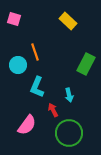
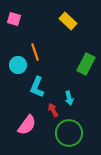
cyan arrow: moved 3 px down
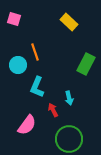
yellow rectangle: moved 1 px right, 1 px down
green circle: moved 6 px down
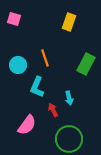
yellow rectangle: rotated 66 degrees clockwise
orange line: moved 10 px right, 6 px down
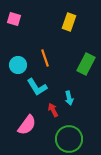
cyan L-shape: rotated 55 degrees counterclockwise
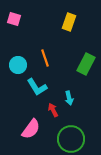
pink semicircle: moved 4 px right, 4 px down
green circle: moved 2 px right
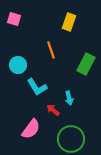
orange line: moved 6 px right, 8 px up
red arrow: rotated 24 degrees counterclockwise
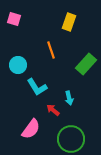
green rectangle: rotated 15 degrees clockwise
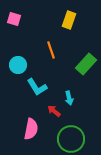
yellow rectangle: moved 2 px up
red arrow: moved 1 px right, 1 px down
pink semicircle: rotated 25 degrees counterclockwise
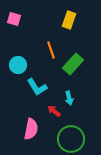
green rectangle: moved 13 px left
